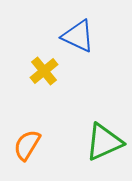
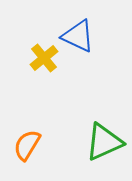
yellow cross: moved 13 px up
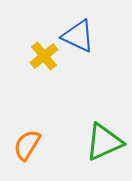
yellow cross: moved 2 px up
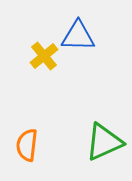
blue triangle: rotated 24 degrees counterclockwise
orange semicircle: rotated 24 degrees counterclockwise
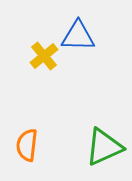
green triangle: moved 5 px down
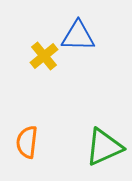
orange semicircle: moved 3 px up
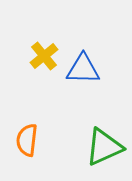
blue triangle: moved 5 px right, 33 px down
orange semicircle: moved 2 px up
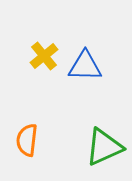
blue triangle: moved 2 px right, 3 px up
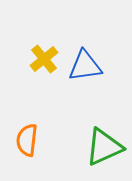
yellow cross: moved 3 px down
blue triangle: rotated 9 degrees counterclockwise
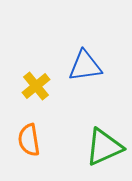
yellow cross: moved 8 px left, 27 px down
orange semicircle: moved 2 px right; rotated 16 degrees counterclockwise
